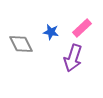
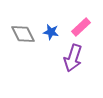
pink rectangle: moved 1 px left, 1 px up
gray diamond: moved 2 px right, 10 px up
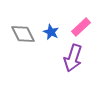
blue star: rotated 14 degrees clockwise
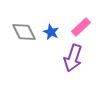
gray diamond: moved 1 px right, 2 px up
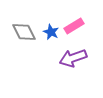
pink rectangle: moved 7 px left, 1 px up; rotated 12 degrees clockwise
purple arrow: rotated 52 degrees clockwise
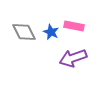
pink rectangle: rotated 42 degrees clockwise
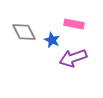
pink rectangle: moved 2 px up
blue star: moved 1 px right, 8 px down
